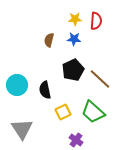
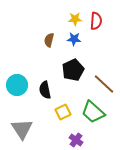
brown line: moved 4 px right, 5 px down
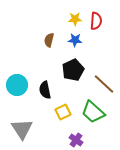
blue star: moved 1 px right, 1 px down
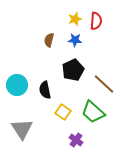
yellow star: rotated 16 degrees counterclockwise
yellow square: rotated 28 degrees counterclockwise
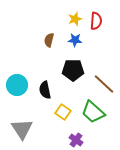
black pentagon: rotated 25 degrees clockwise
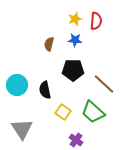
brown semicircle: moved 4 px down
